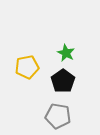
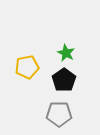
black pentagon: moved 1 px right, 1 px up
gray pentagon: moved 1 px right, 2 px up; rotated 10 degrees counterclockwise
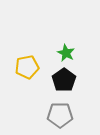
gray pentagon: moved 1 px right, 1 px down
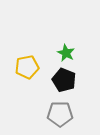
black pentagon: rotated 15 degrees counterclockwise
gray pentagon: moved 1 px up
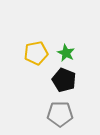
yellow pentagon: moved 9 px right, 14 px up
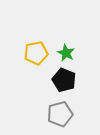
gray pentagon: rotated 15 degrees counterclockwise
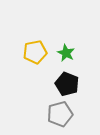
yellow pentagon: moved 1 px left, 1 px up
black pentagon: moved 3 px right, 4 px down
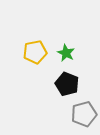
gray pentagon: moved 24 px right
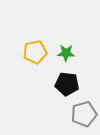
green star: rotated 24 degrees counterclockwise
black pentagon: rotated 15 degrees counterclockwise
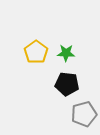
yellow pentagon: moved 1 px right; rotated 25 degrees counterclockwise
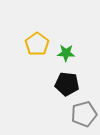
yellow pentagon: moved 1 px right, 8 px up
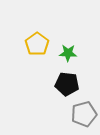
green star: moved 2 px right
